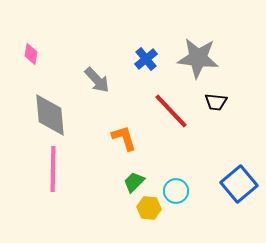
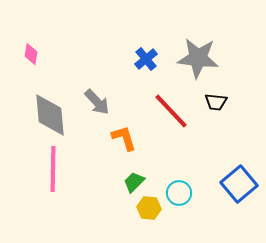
gray arrow: moved 22 px down
cyan circle: moved 3 px right, 2 px down
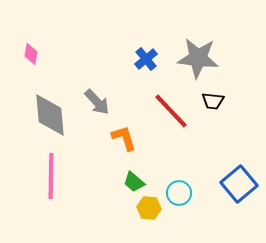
black trapezoid: moved 3 px left, 1 px up
pink line: moved 2 px left, 7 px down
green trapezoid: rotated 95 degrees counterclockwise
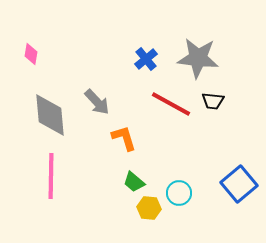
red line: moved 7 px up; rotated 18 degrees counterclockwise
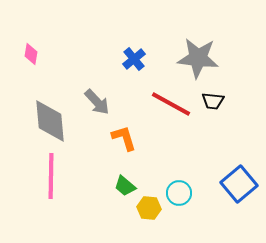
blue cross: moved 12 px left
gray diamond: moved 6 px down
green trapezoid: moved 9 px left, 4 px down
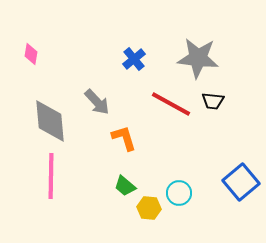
blue square: moved 2 px right, 2 px up
